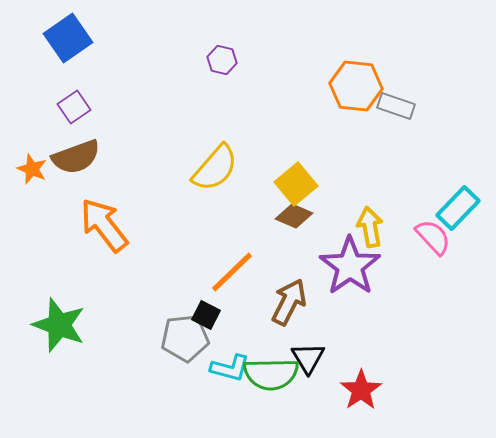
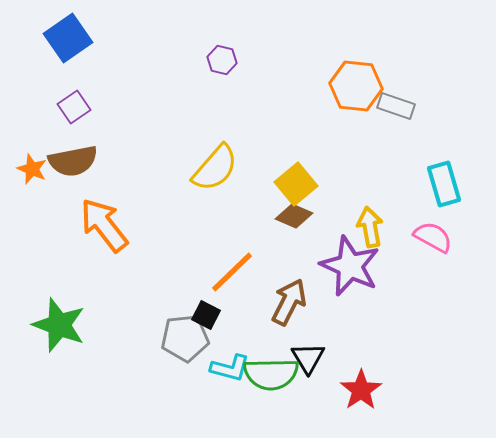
brown semicircle: moved 3 px left, 4 px down; rotated 9 degrees clockwise
cyan rectangle: moved 14 px left, 24 px up; rotated 60 degrees counterclockwise
pink semicircle: rotated 18 degrees counterclockwise
purple star: rotated 12 degrees counterclockwise
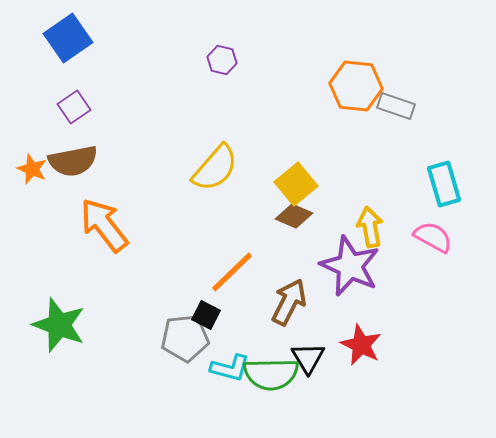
red star: moved 45 px up; rotated 12 degrees counterclockwise
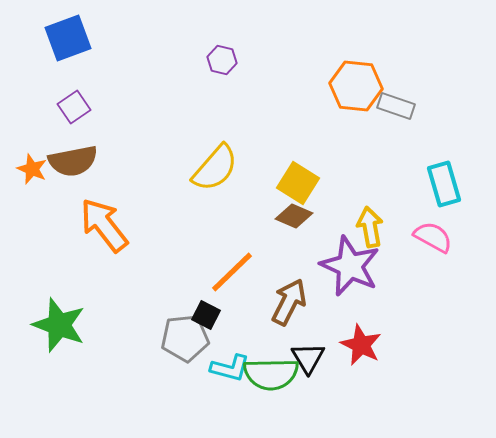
blue square: rotated 15 degrees clockwise
yellow square: moved 2 px right, 1 px up; rotated 18 degrees counterclockwise
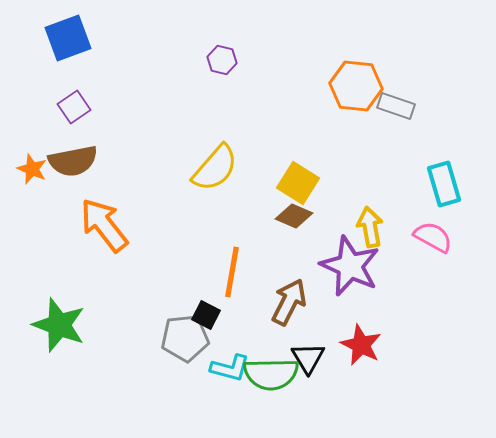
orange line: rotated 36 degrees counterclockwise
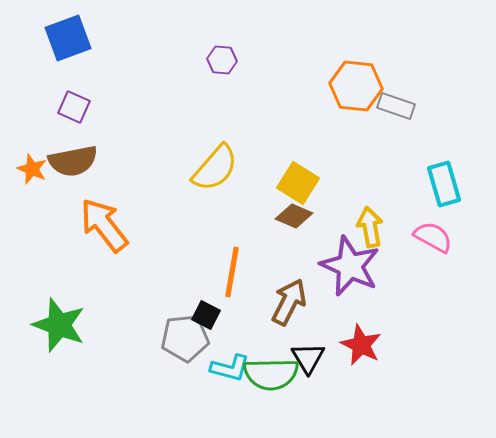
purple hexagon: rotated 8 degrees counterclockwise
purple square: rotated 32 degrees counterclockwise
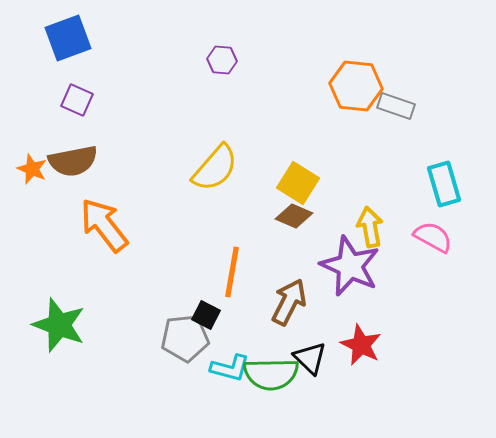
purple square: moved 3 px right, 7 px up
black triangle: moved 2 px right; rotated 15 degrees counterclockwise
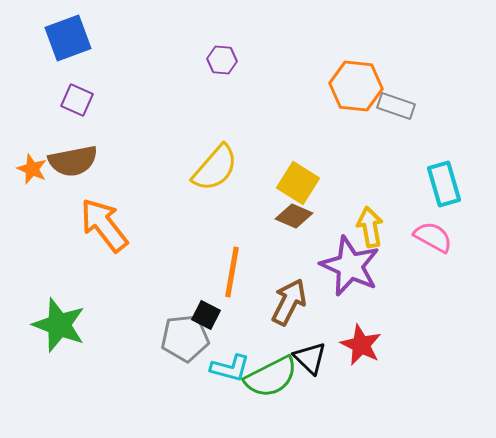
green semicircle: moved 3 px down; rotated 26 degrees counterclockwise
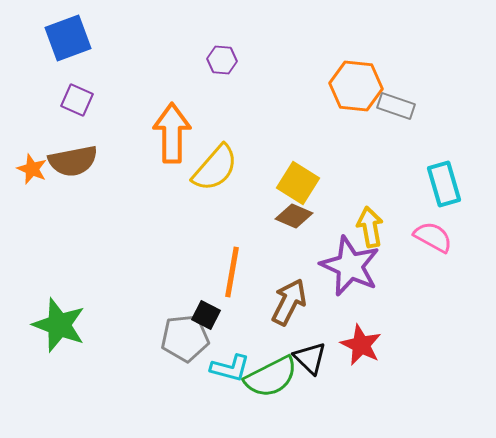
orange arrow: moved 68 px right, 92 px up; rotated 38 degrees clockwise
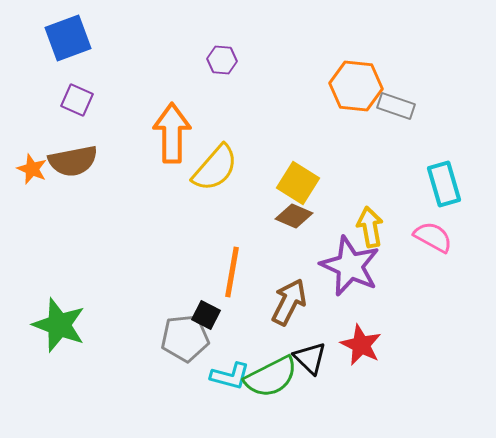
cyan L-shape: moved 8 px down
